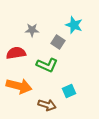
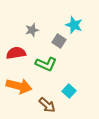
gray star: rotated 16 degrees counterclockwise
gray square: moved 1 px right, 1 px up
green L-shape: moved 1 px left, 1 px up
cyan square: rotated 24 degrees counterclockwise
brown arrow: rotated 24 degrees clockwise
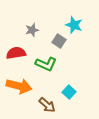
cyan square: moved 1 px down
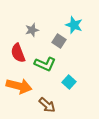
red semicircle: moved 2 px right; rotated 102 degrees counterclockwise
green L-shape: moved 1 px left
cyan square: moved 10 px up
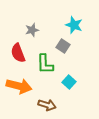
gray square: moved 4 px right, 5 px down
green L-shape: rotated 65 degrees clockwise
brown arrow: rotated 24 degrees counterclockwise
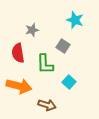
cyan star: moved 1 px right, 5 px up
red semicircle: rotated 12 degrees clockwise
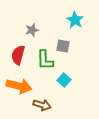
cyan star: rotated 12 degrees clockwise
gray square: rotated 24 degrees counterclockwise
red semicircle: moved 2 px down; rotated 24 degrees clockwise
green L-shape: moved 4 px up
cyan square: moved 5 px left, 2 px up
brown arrow: moved 5 px left
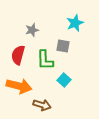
cyan star: moved 3 px down; rotated 18 degrees clockwise
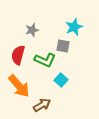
cyan star: moved 1 px left, 4 px down
green L-shape: rotated 65 degrees counterclockwise
cyan square: moved 3 px left
orange arrow: rotated 35 degrees clockwise
brown arrow: rotated 48 degrees counterclockwise
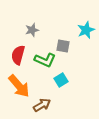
cyan star: moved 12 px right, 3 px down
cyan square: rotated 16 degrees clockwise
